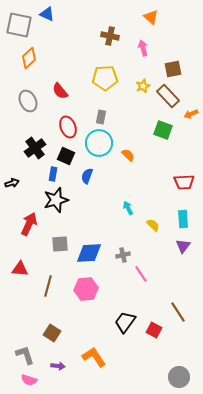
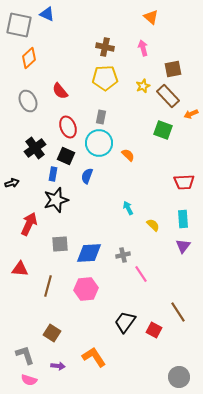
brown cross at (110, 36): moved 5 px left, 11 px down
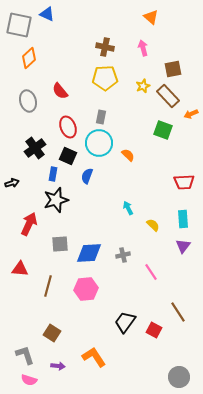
gray ellipse at (28, 101): rotated 10 degrees clockwise
black square at (66, 156): moved 2 px right
pink line at (141, 274): moved 10 px right, 2 px up
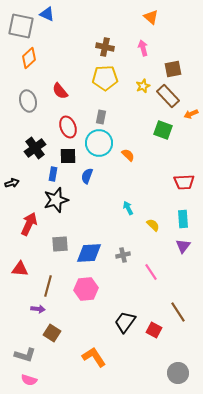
gray square at (19, 25): moved 2 px right, 1 px down
black square at (68, 156): rotated 24 degrees counterclockwise
gray L-shape at (25, 355): rotated 125 degrees clockwise
purple arrow at (58, 366): moved 20 px left, 57 px up
gray circle at (179, 377): moved 1 px left, 4 px up
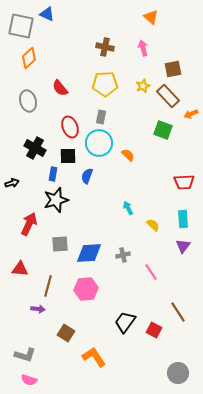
yellow pentagon at (105, 78): moved 6 px down
red semicircle at (60, 91): moved 3 px up
red ellipse at (68, 127): moved 2 px right
black cross at (35, 148): rotated 25 degrees counterclockwise
brown square at (52, 333): moved 14 px right
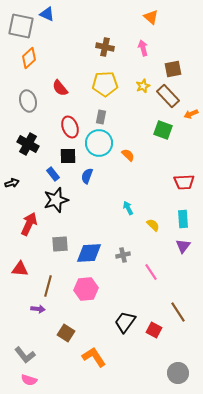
black cross at (35, 148): moved 7 px left, 4 px up
blue rectangle at (53, 174): rotated 48 degrees counterclockwise
gray L-shape at (25, 355): rotated 35 degrees clockwise
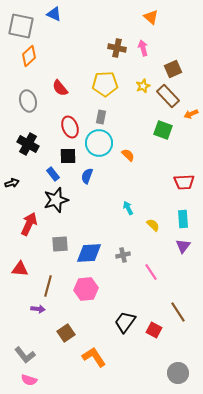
blue triangle at (47, 14): moved 7 px right
brown cross at (105, 47): moved 12 px right, 1 px down
orange diamond at (29, 58): moved 2 px up
brown square at (173, 69): rotated 12 degrees counterclockwise
brown square at (66, 333): rotated 24 degrees clockwise
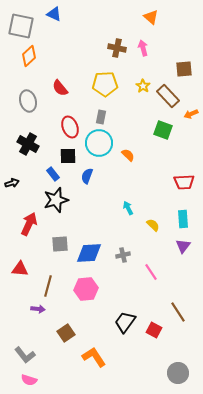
brown square at (173, 69): moved 11 px right; rotated 18 degrees clockwise
yellow star at (143, 86): rotated 16 degrees counterclockwise
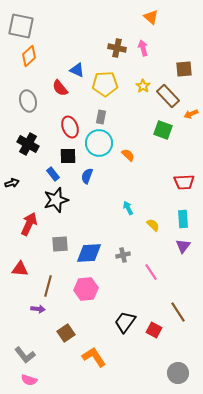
blue triangle at (54, 14): moved 23 px right, 56 px down
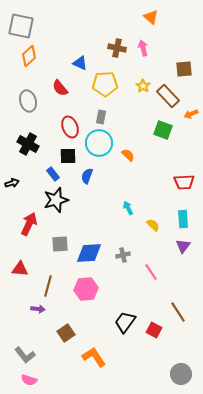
blue triangle at (77, 70): moved 3 px right, 7 px up
gray circle at (178, 373): moved 3 px right, 1 px down
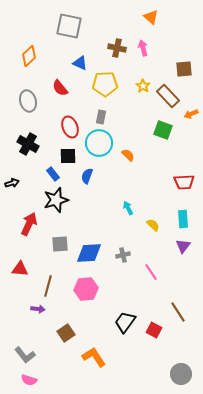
gray square at (21, 26): moved 48 px right
